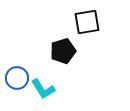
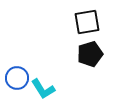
black pentagon: moved 27 px right, 3 px down
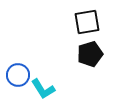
blue circle: moved 1 px right, 3 px up
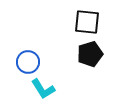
black square: rotated 16 degrees clockwise
blue circle: moved 10 px right, 13 px up
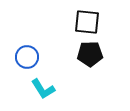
black pentagon: rotated 15 degrees clockwise
blue circle: moved 1 px left, 5 px up
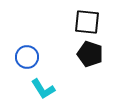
black pentagon: rotated 20 degrees clockwise
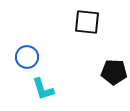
black pentagon: moved 24 px right, 18 px down; rotated 15 degrees counterclockwise
cyan L-shape: rotated 15 degrees clockwise
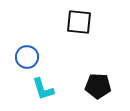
black square: moved 8 px left
black pentagon: moved 16 px left, 14 px down
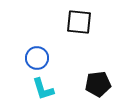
blue circle: moved 10 px right, 1 px down
black pentagon: moved 2 px up; rotated 10 degrees counterclockwise
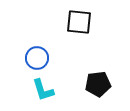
cyan L-shape: moved 1 px down
